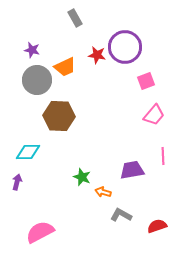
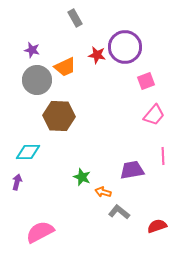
gray L-shape: moved 2 px left, 3 px up; rotated 10 degrees clockwise
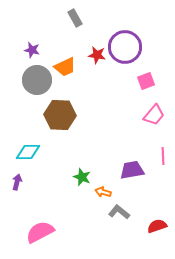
brown hexagon: moved 1 px right, 1 px up
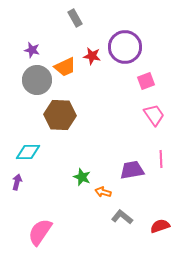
red star: moved 5 px left, 1 px down
pink trapezoid: rotated 75 degrees counterclockwise
pink line: moved 2 px left, 3 px down
gray L-shape: moved 3 px right, 5 px down
red semicircle: moved 3 px right
pink semicircle: rotated 28 degrees counterclockwise
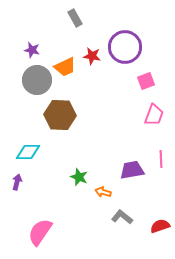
pink trapezoid: rotated 55 degrees clockwise
green star: moved 3 px left
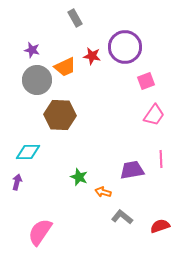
pink trapezoid: rotated 15 degrees clockwise
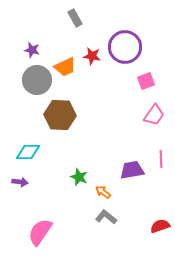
purple arrow: moved 3 px right; rotated 84 degrees clockwise
orange arrow: rotated 21 degrees clockwise
gray L-shape: moved 16 px left
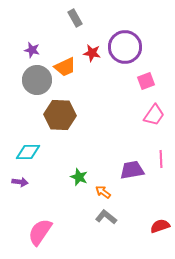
red star: moved 3 px up
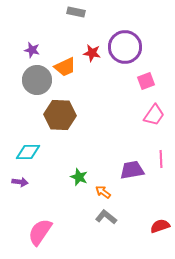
gray rectangle: moved 1 px right, 6 px up; rotated 48 degrees counterclockwise
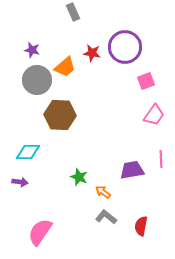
gray rectangle: moved 3 px left; rotated 54 degrees clockwise
orange trapezoid: rotated 15 degrees counterclockwise
red semicircle: moved 19 px left; rotated 60 degrees counterclockwise
